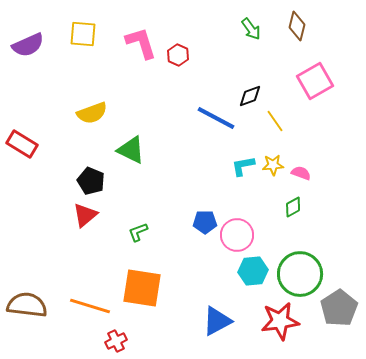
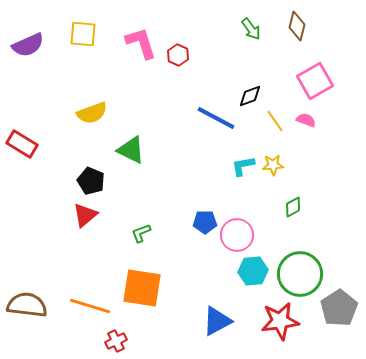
pink semicircle: moved 5 px right, 53 px up
green L-shape: moved 3 px right, 1 px down
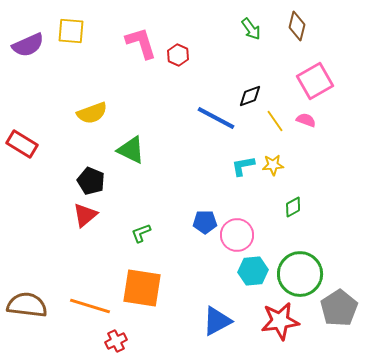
yellow square: moved 12 px left, 3 px up
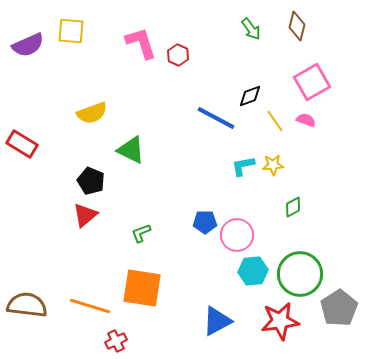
pink square: moved 3 px left, 1 px down
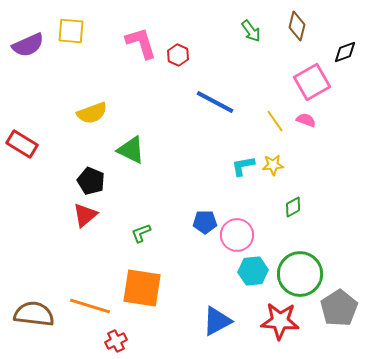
green arrow: moved 2 px down
black diamond: moved 95 px right, 44 px up
blue line: moved 1 px left, 16 px up
brown semicircle: moved 7 px right, 9 px down
red star: rotated 12 degrees clockwise
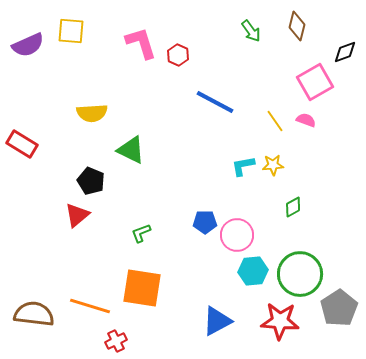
pink square: moved 3 px right
yellow semicircle: rotated 16 degrees clockwise
red triangle: moved 8 px left
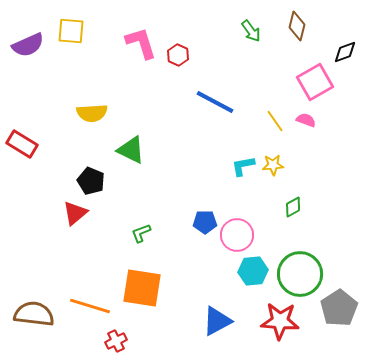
red triangle: moved 2 px left, 2 px up
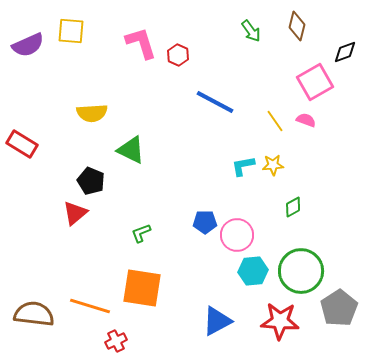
green circle: moved 1 px right, 3 px up
